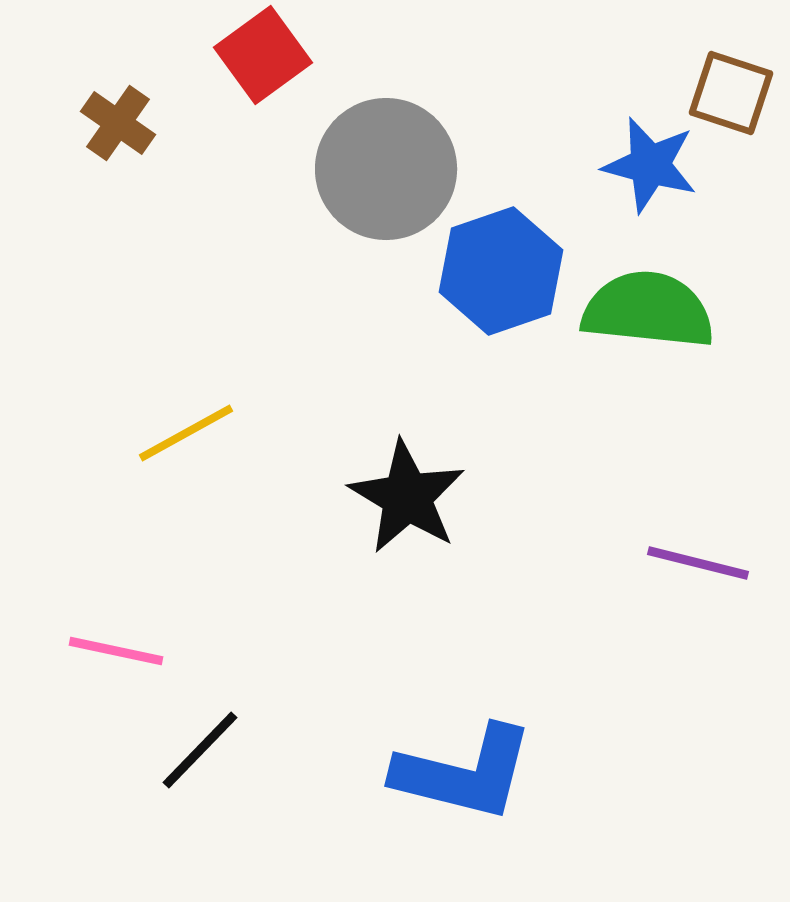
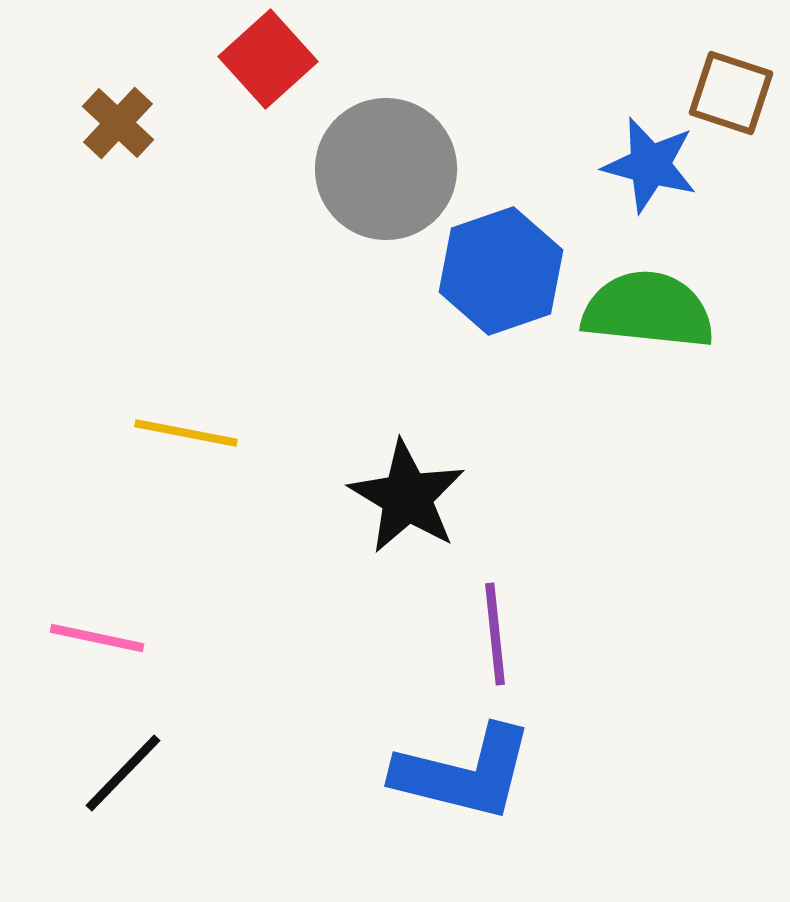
red square: moved 5 px right, 4 px down; rotated 6 degrees counterclockwise
brown cross: rotated 8 degrees clockwise
yellow line: rotated 40 degrees clockwise
purple line: moved 203 px left, 71 px down; rotated 70 degrees clockwise
pink line: moved 19 px left, 13 px up
black line: moved 77 px left, 23 px down
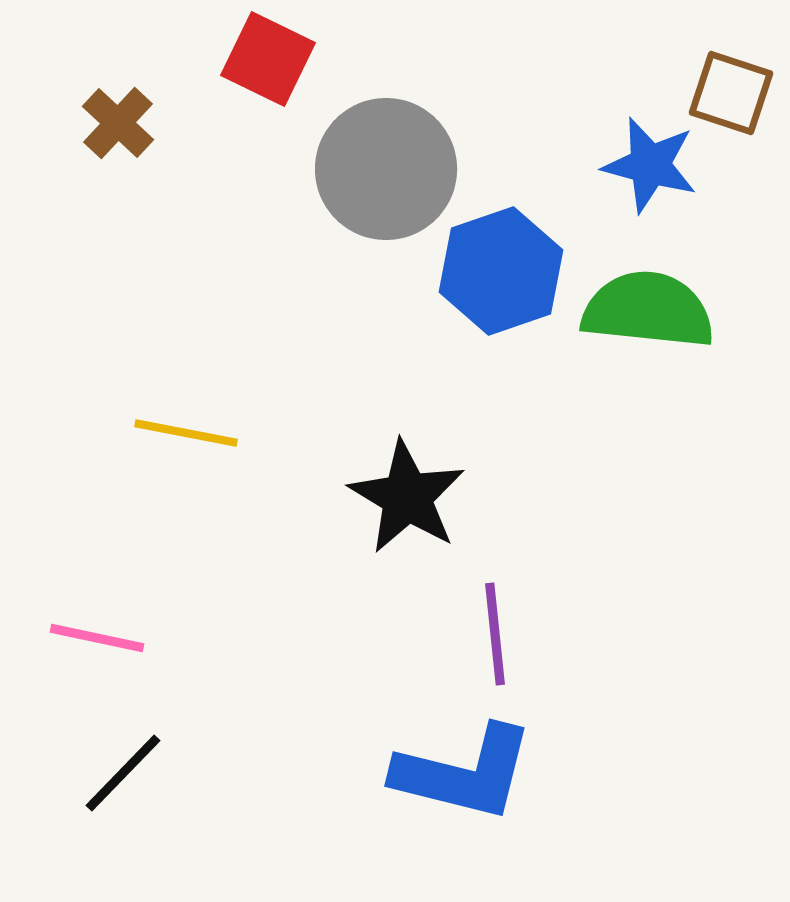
red square: rotated 22 degrees counterclockwise
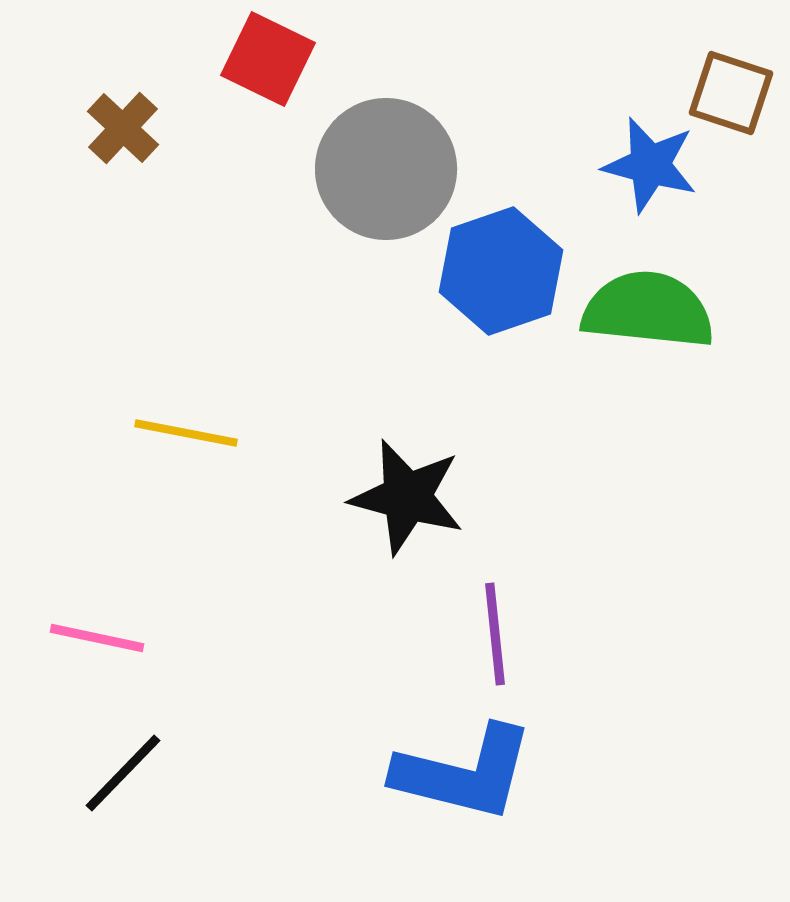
brown cross: moved 5 px right, 5 px down
black star: rotated 16 degrees counterclockwise
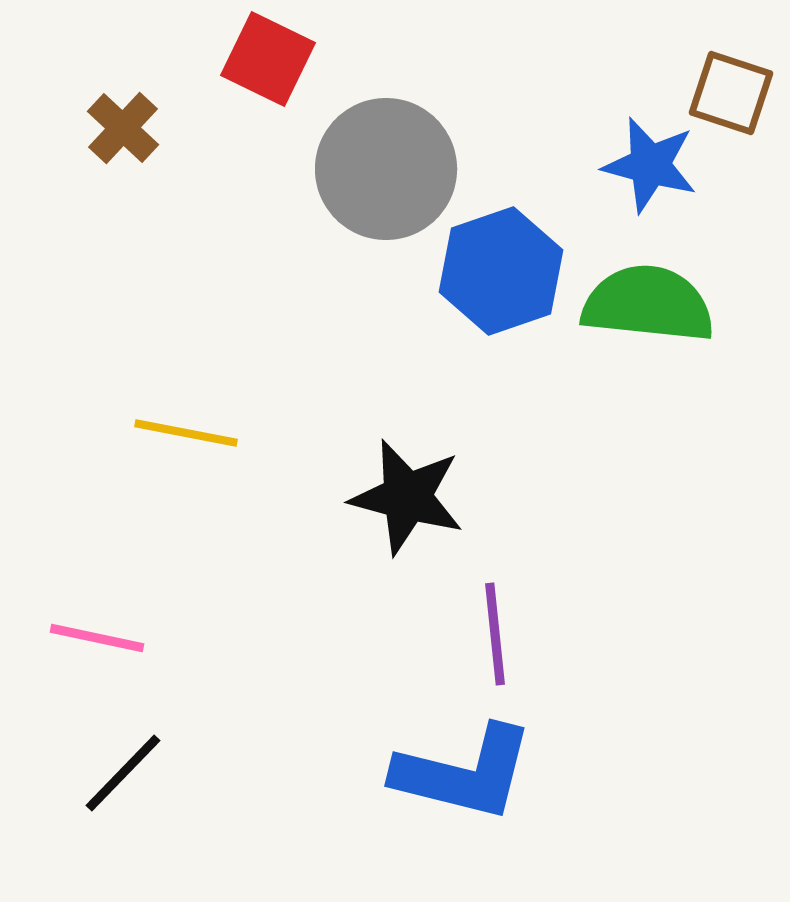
green semicircle: moved 6 px up
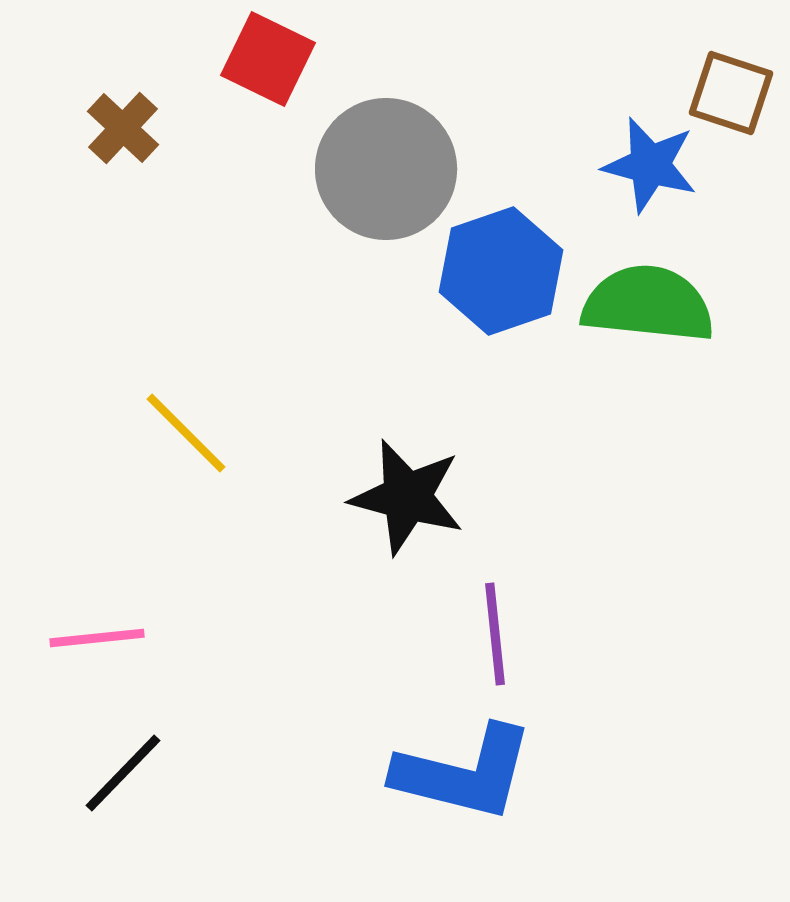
yellow line: rotated 34 degrees clockwise
pink line: rotated 18 degrees counterclockwise
